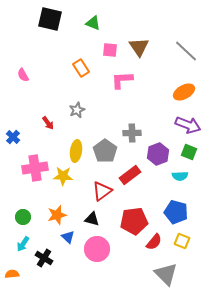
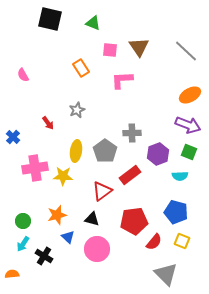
orange ellipse: moved 6 px right, 3 px down
green circle: moved 4 px down
black cross: moved 2 px up
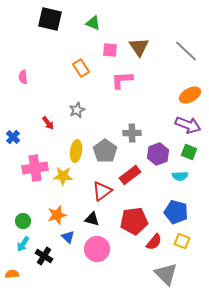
pink semicircle: moved 2 px down; rotated 24 degrees clockwise
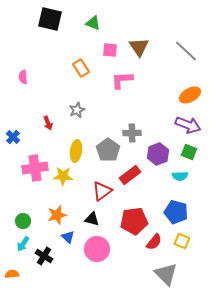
red arrow: rotated 16 degrees clockwise
gray pentagon: moved 3 px right, 1 px up
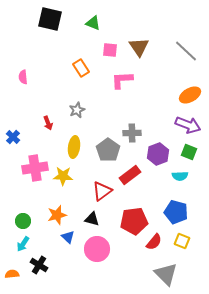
yellow ellipse: moved 2 px left, 4 px up
black cross: moved 5 px left, 9 px down
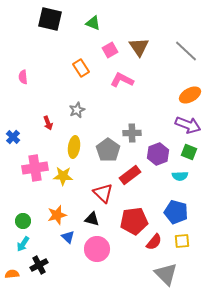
pink square: rotated 35 degrees counterclockwise
pink L-shape: rotated 30 degrees clockwise
red triangle: moved 1 px right, 2 px down; rotated 40 degrees counterclockwise
yellow square: rotated 28 degrees counterclockwise
black cross: rotated 30 degrees clockwise
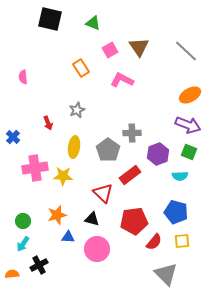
blue triangle: rotated 40 degrees counterclockwise
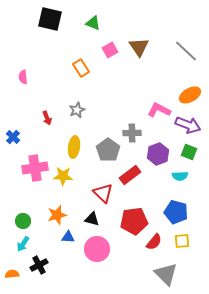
pink L-shape: moved 37 px right, 30 px down
red arrow: moved 1 px left, 5 px up
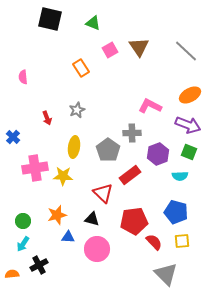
pink L-shape: moved 9 px left, 4 px up
red semicircle: rotated 84 degrees counterclockwise
